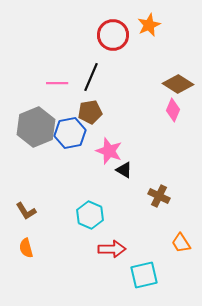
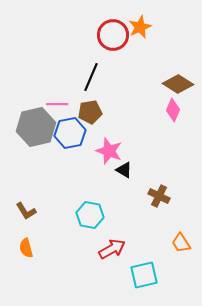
orange star: moved 9 px left, 2 px down
pink line: moved 21 px down
gray hexagon: rotated 9 degrees clockwise
cyan hexagon: rotated 12 degrees counterclockwise
red arrow: rotated 28 degrees counterclockwise
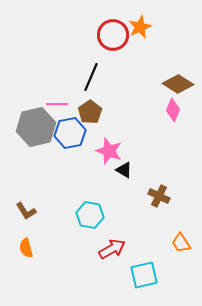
brown pentagon: rotated 25 degrees counterclockwise
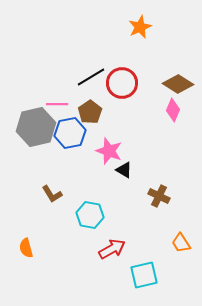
red circle: moved 9 px right, 48 px down
black line: rotated 36 degrees clockwise
brown L-shape: moved 26 px right, 17 px up
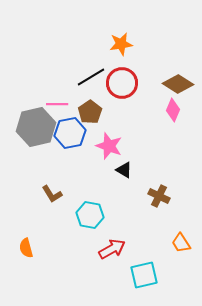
orange star: moved 19 px left, 17 px down; rotated 15 degrees clockwise
pink star: moved 5 px up
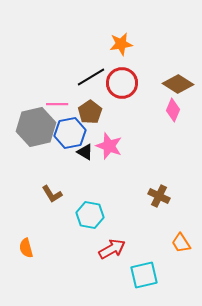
black triangle: moved 39 px left, 18 px up
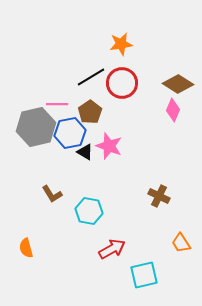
cyan hexagon: moved 1 px left, 4 px up
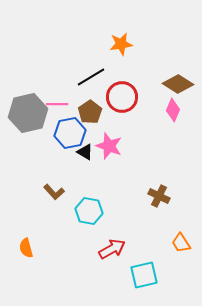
red circle: moved 14 px down
gray hexagon: moved 8 px left, 14 px up
brown L-shape: moved 2 px right, 2 px up; rotated 10 degrees counterclockwise
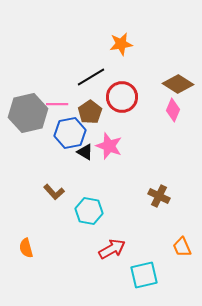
orange trapezoid: moved 1 px right, 4 px down; rotated 10 degrees clockwise
